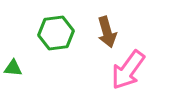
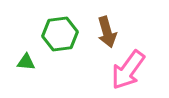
green hexagon: moved 4 px right, 1 px down
green triangle: moved 13 px right, 6 px up
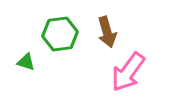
green triangle: rotated 12 degrees clockwise
pink arrow: moved 2 px down
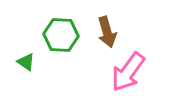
green hexagon: moved 1 px right, 1 px down; rotated 12 degrees clockwise
green triangle: rotated 18 degrees clockwise
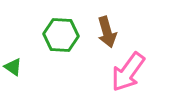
green triangle: moved 13 px left, 5 px down
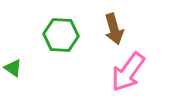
brown arrow: moved 7 px right, 3 px up
green triangle: moved 1 px down
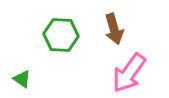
green triangle: moved 9 px right, 11 px down
pink arrow: moved 1 px right, 1 px down
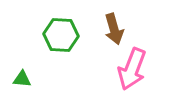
pink arrow: moved 3 px right, 4 px up; rotated 15 degrees counterclockwise
green triangle: rotated 30 degrees counterclockwise
